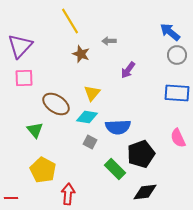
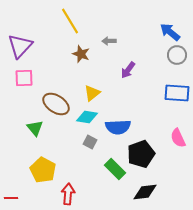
yellow triangle: rotated 12 degrees clockwise
green triangle: moved 2 px up
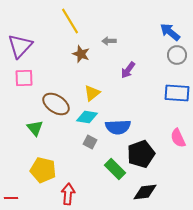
yellow pentagon: rotated 15 degrees counterclockwise
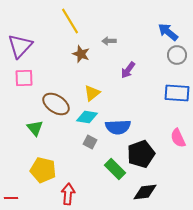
blue arrow: moved 2 px left
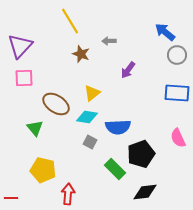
blue arrow: moved 3 px left
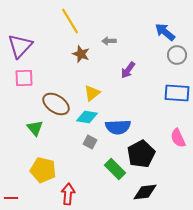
black pentagon: rotated 8 degrees counterclockwise
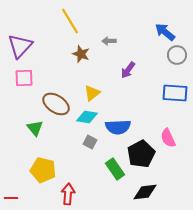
blue rectangle: moved 2 px left
pink semicircle: moved 10 px left
green rectangle: rotated 10 degrees clockwise
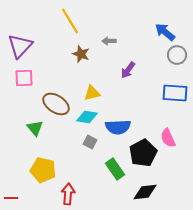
yellow triangle: rotated 24 degrees clockwise
black pentagon: moved 2 px right, 1 px up
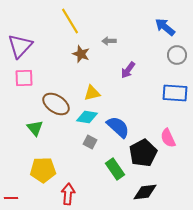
blue arrow: moved 5 px up
blue semicircle: rotated 135 degrees counterclockwise
yellow pentagon: rotated 15 degrees counterclockwise
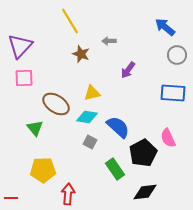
blue rectangle: moved 2 px left
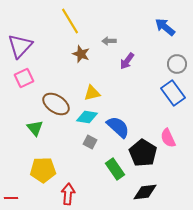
gray circle: moved 9 px down
purple arrow: moved 1 px left, 9 px up
pink square: rotated 24 degrees counterclockwise
blue rectangle: rotated 50 degrees clockwise
black pentagon: rotated 12 degrees counterclockwise
